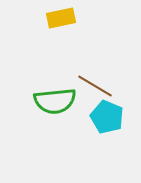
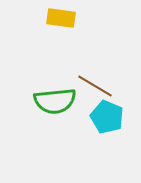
yellow rectangle: rotated 20 degrees clockwise
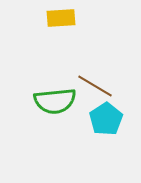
yellow rectangle: rotated 12 degrees counterclockwise
cyan pentagon: moved 1 px left, 2 px down; rotated 16 degrees clockwise
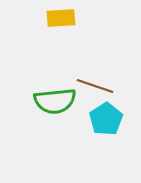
brown line: rotated 12 degrees counterclockwise
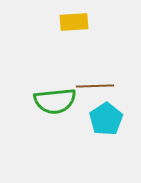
yellow rectangle: moved 13 px right, 4 px down
brown line: rotated 21 degrees counterclockwise
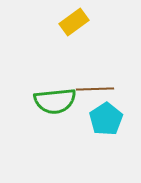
yellow rectangle: rotated 32 degrees counterclockwise
brown line: moved 3 px down
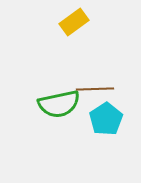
green semicircle: moved 4 px right, 3 px down; rotated 6 degrees counterclockwise
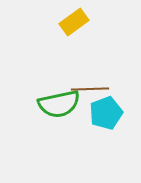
brown line: moved 5 px left
cyan pentagon: moved 6 px up; rotated 12 degrees clockwise
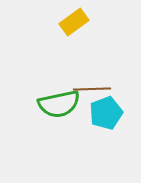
brown line: moved 2 px right
